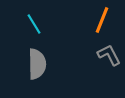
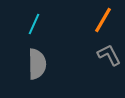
orange line: moved 1 px right; rotated 8 degrees clockwise
cyan line: rotated 55 degrees clockwise
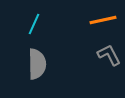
orange line: rotated 48 degrees clockwise
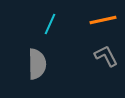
cyan line: moved 16 px right
gray L-shape: moved 3 px left, 1 px down
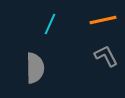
gray semicircle: moved 2 px left, 4 px down
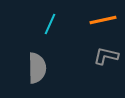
gray L-shape: rotated 50 degrees counterclockwise
gray semicircle: moved 2 px right
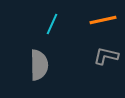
cyan line: moved 2 px right
gray semicircle: moved 2 px right, 3 px up
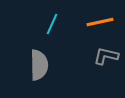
orange line: moved 3 px left, 2 px down
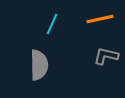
orange line: moved 3 px up
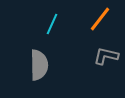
orange line: rotated 40 degrees counterclockwise
